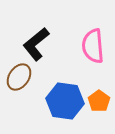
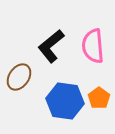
black L-shape: moved 15 px right, 2 px down
orange pentagon: moved 3 px up
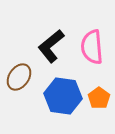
pink semicircle: moved 1 px left, 1 px down
blue hexagon: moved 2 px left, 5 px up
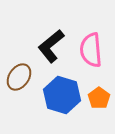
pink semicircle: moved 1 px left, 3 px down
blue hexagon: moved 1 px left, 1 px up; rotated 9 degrees clockwise
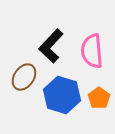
black L-shape: rotated 8 degrees counterclockwise
pink semicircle: moved 1 px right, 1 px down
brown ellipse: moved 5 px right
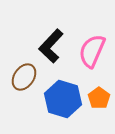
pink semicircle: rotated 28 degrees clockwise
blue hexagon: moved 1 px right, 4 px down
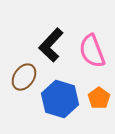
black L-shape: moved 1 px up
pink semicircle: rotated 44 degrees counterclockwise
blue hexagon: moved 3 px left
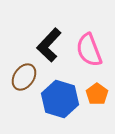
black L-shape: moved 2 px left
pink semicircle: moved 3 px left, 1 px up
orange pentagon: moved 2 px left, 4 px up
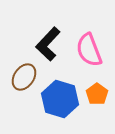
black L-shape: moved 1 px left, 1 px up
